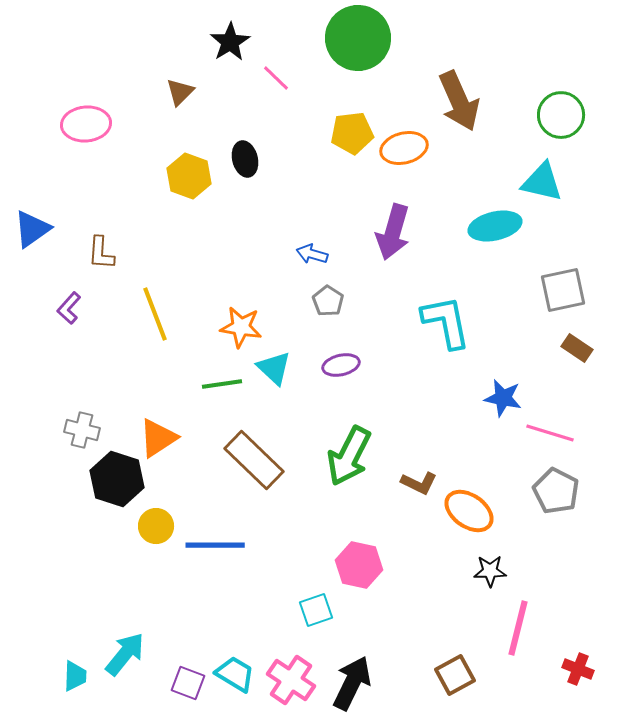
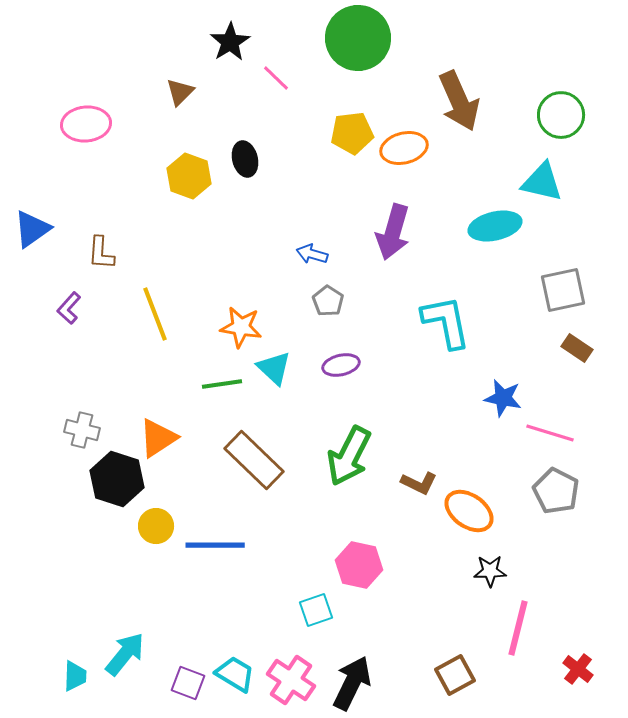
red cross at (578, 669): rotated 16 degrees clockwise
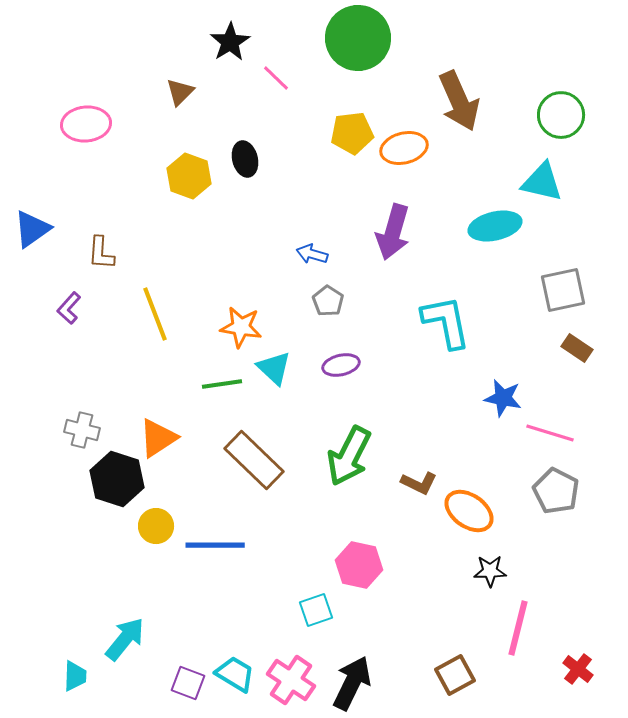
cyan arrow at (125, 654): moved 15 px up
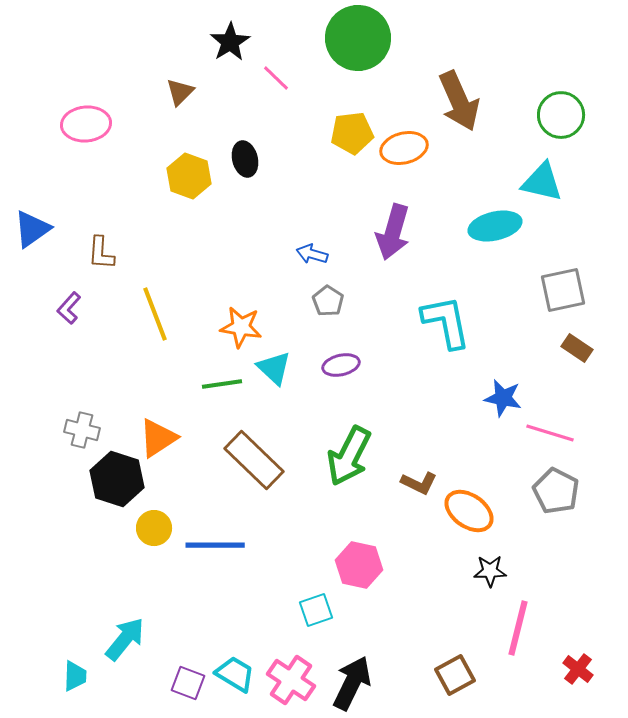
yellow circle at (156, 526): moved 2 px left, 2 px down
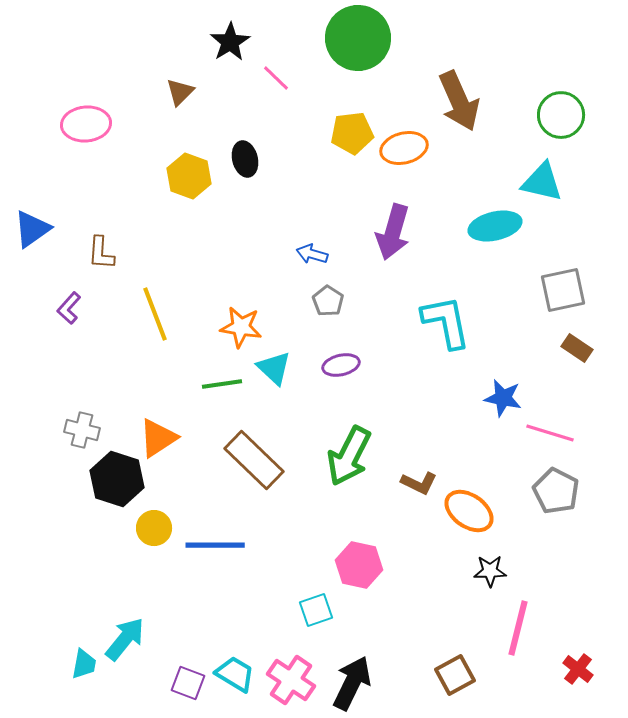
cyan trapezoid at (75, 676): moved 9 px right, 12 px up; rotated 8 degrees clockwise
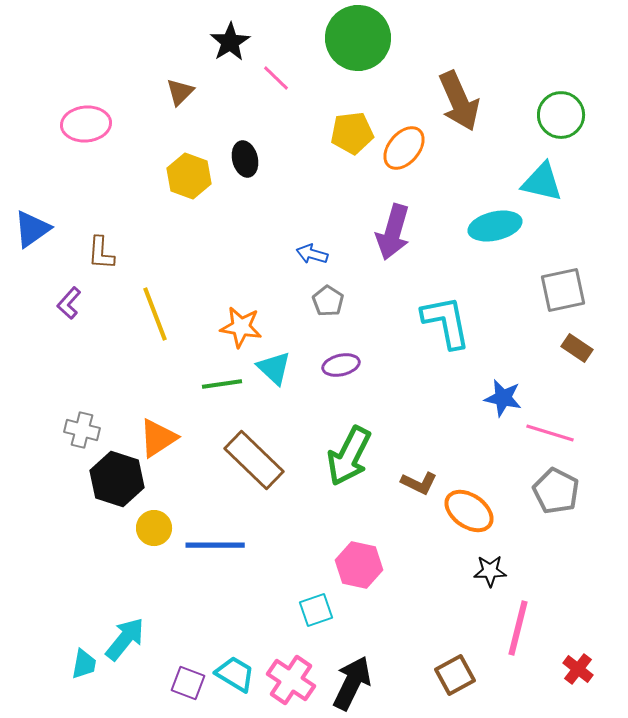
orange ellipse at (404, 148): rotated 36 degrees counterclockwise
purple L-shape at (69, 308): moved 5 px up
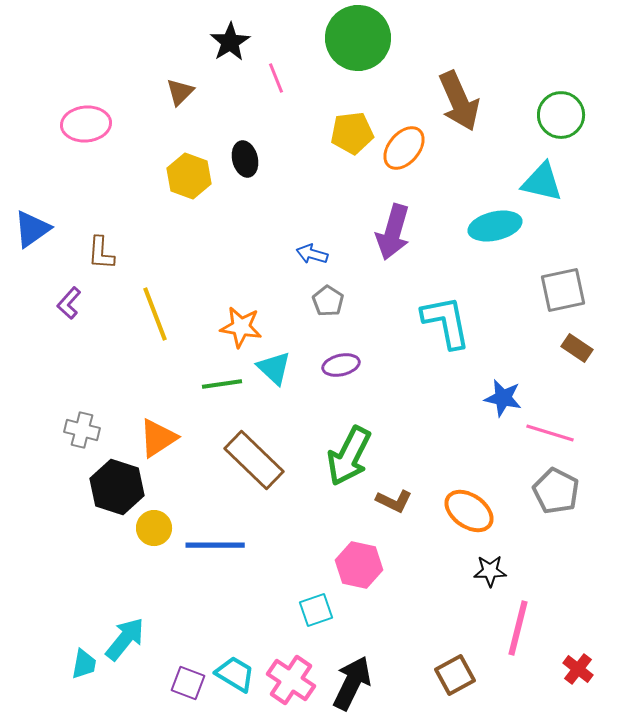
pink line at (276, 78): rotated 24 degrees clockwise
black hexagon at (117, 479): moved 8 px down
brown L-shape at (419, 483): moved 25 px left, 18 px down
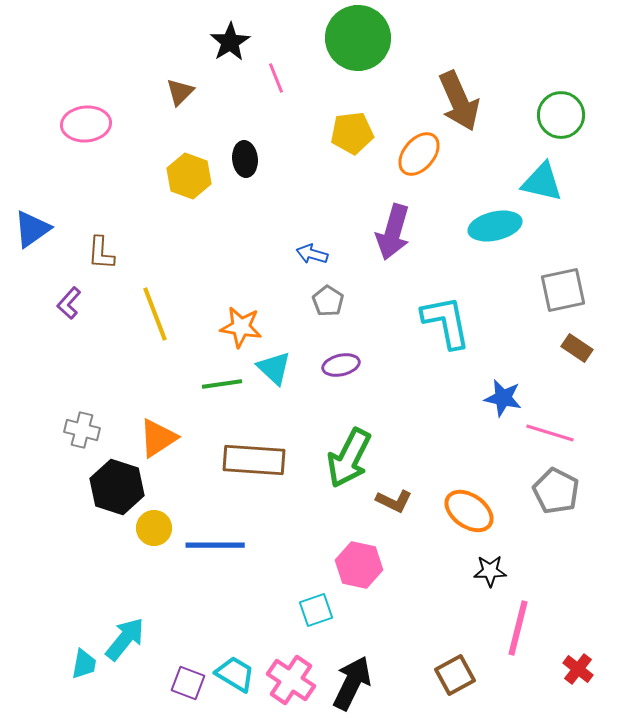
orange ellipse at (404, 148): moved 15 px right, 6 px down
black ellipse at (245, 159): rotated 8 degrees clockwise
green arrow at (349, 456): moved 2 px down
brown rectangle at (254, 460): rotated 40 degrees counterclockwise
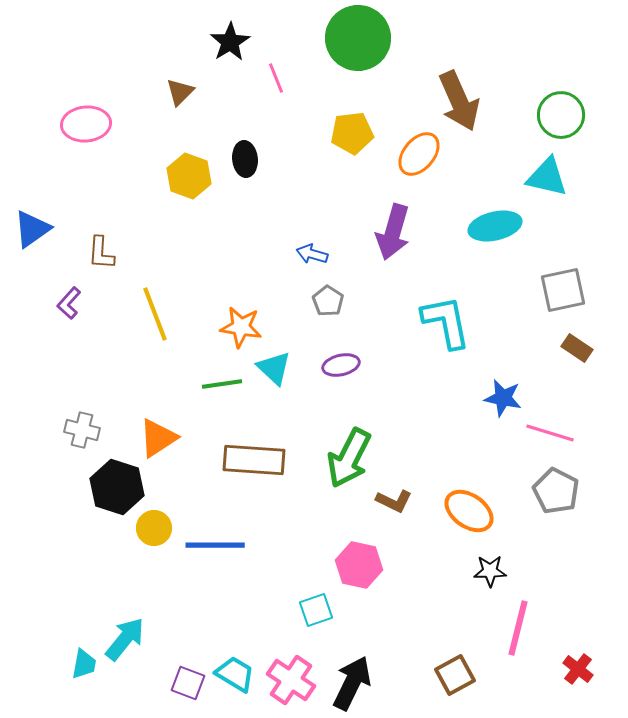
cyan triangle at (542, 182): moved 5 px right, 5 px up
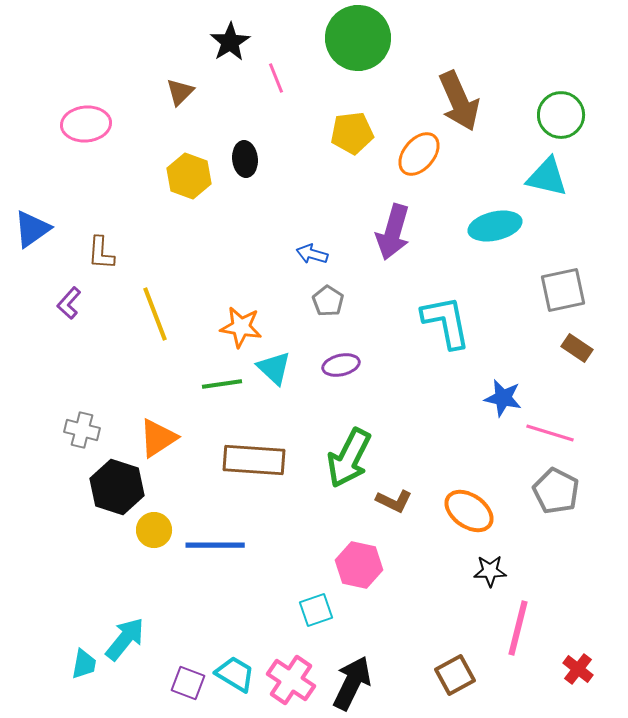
yellow circle at (154, 528): moved 2 px down
